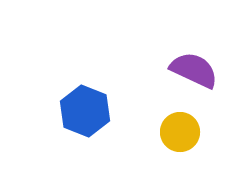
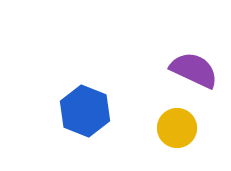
yellow circle: moved 3 px left, 4 px up
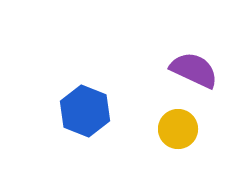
yellow circle: moved 1 px right, 1 px down
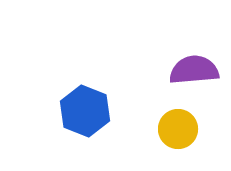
purple semicircle: rotated 30 degrees counterclockwise
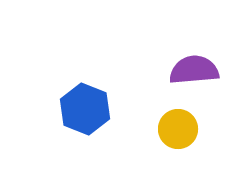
blue hexagon: moved 2 px up
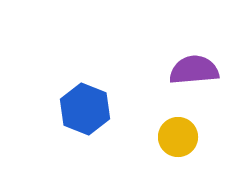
yellow circle: moved 8 px down
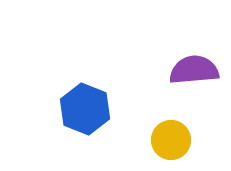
yellow circle: moved 7 px left, 3 px down
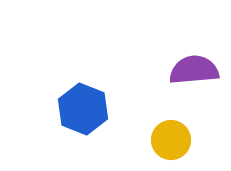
blue hexagon: moved 2 px left
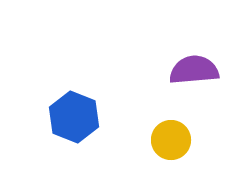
blue hexagon: moved 9 px left, 8 px down
